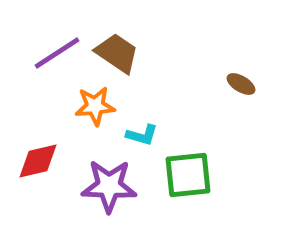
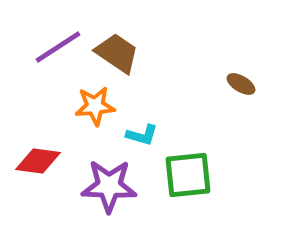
purple line: moved 1 px right, 6 px up
red diamond: rotated 21 degrees clockwise
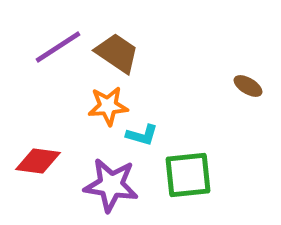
brown ellipse: moved 7 px right, 2 px down
orange star: moved 13 px right
purple star: moved 2 px right, 1 px up; rotated 6 degrees clockwise
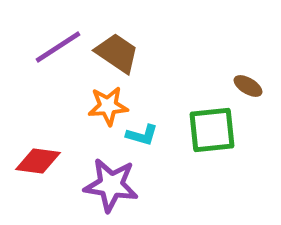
green square: moved 24 px right, 45 px up
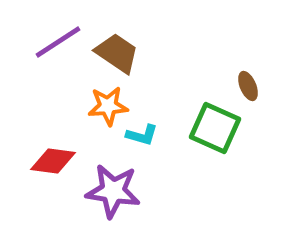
purple line: moved 5 px up
brown ellipse: rotated 36 degrees clockwise
green square: moved 3 px right, 2 px up; rotated 30 degrees clockwise
red diamond: moved 15 px right
purple star: moved 2 px right, 6 px down
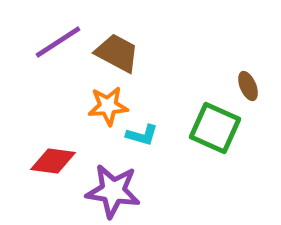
brown trapezoid: rotated 6 degrees counterclockwise
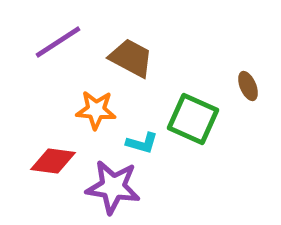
brown trapezoid: moved 14 px right, 5 px down
orange star: moved 12 px left, 4 px down; rotated 9 degrees clockwise
green square: moved 22 px left, 9 px up
cyan L-shape: moved 8 px down
purple star: moved 4 px up
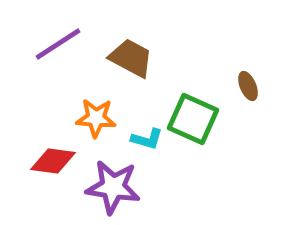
purple line: moved 2 px down
orange star: moved 8 px down
cyan L-shape: moved 5 px right, 4 px up
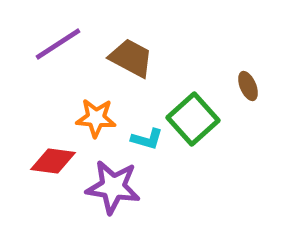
green square: rotated 24 degrees clockwise
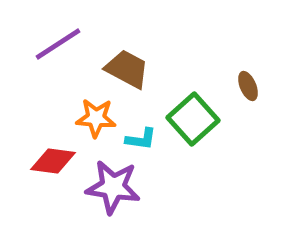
brown trapezoid: moved 4 px left, 11 px down
cyan L-shape: moved 6 px left; rotated 8 degrees counterclockwise
